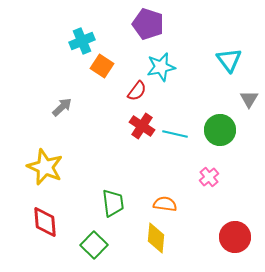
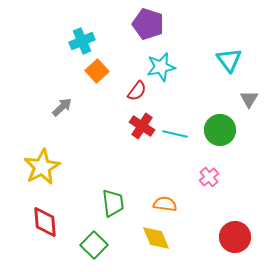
orange square: moved 5 px left, 5 px down; rotated 15 degrees clockwise
yellow star: moved 3 px left; rotated 21 degrees clockwise
yellow diamond: rotated 28 degrees counterclockwise
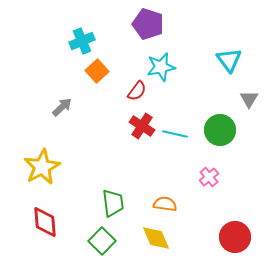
green square: moved 8 px right, 4 px up
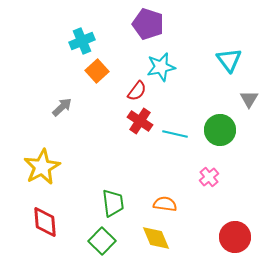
red cross: moved 2 px left, 5 px up
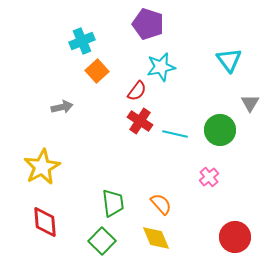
gray triangle: moved 1 px right, 4 px down
gray arrow: rotated 30 degrees clockwise
orange semicircle: moved 4 px left; rotated 40 degrees clockwise
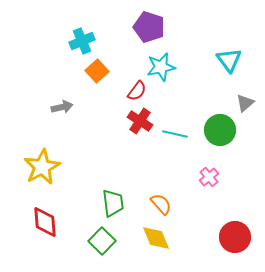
purple pentagon: moved 1 px right, 3 px down
gray triangle: moved 5 px left; rotated 18 degrees clockwise
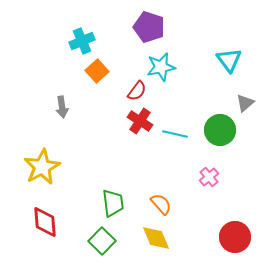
gray arrow: rotated 95 degrees clockwise
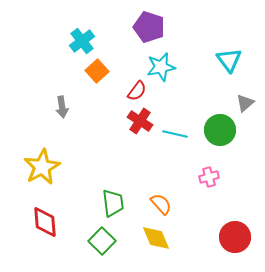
cyan cross: rotated 15 degrees counterclockwise
pink cross: rotated 24 degrees clockwise
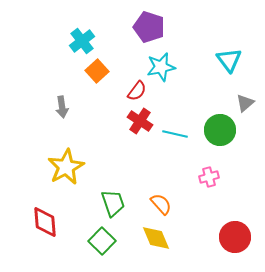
yellow star: moved 24 px right
green trapezoid: rotated 12 degrees counterclockwise
